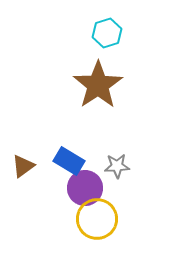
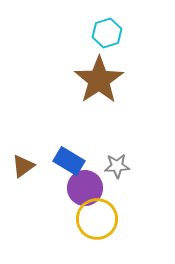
brown star: moved 1 px right, 5 px up
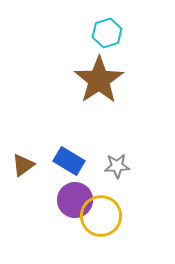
brown triangle: moved 1 px up
purple circle: moved 10 px left, 12 px down
yellow circle: moved 4 px right, 3 px up
